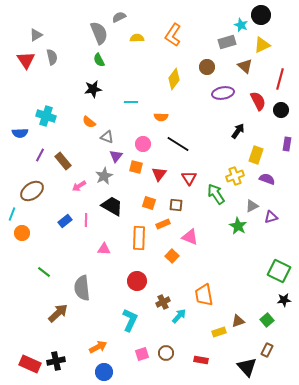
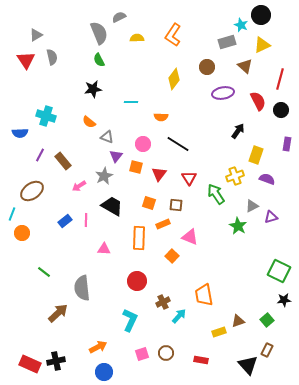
black triangle at (247, 367): moved 1 px right, 2 px up
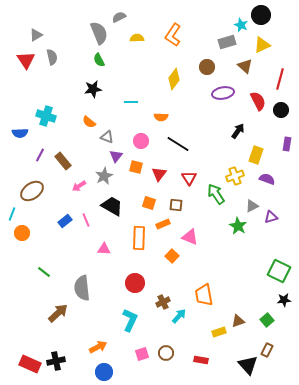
pink circle at (143, 144): moved 2 px left, 3 px up
pink line at (86, 220): rotated 24 degrees counterclockwise
red circle at (137, 281): moved 2 px left, 2 px down
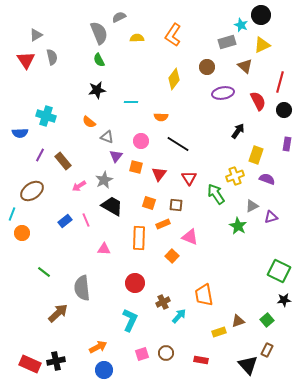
red line at (280, 79): moved 3 px down
black star at (93, 89): moved 4 px right, 1 px down
black circle at (281, 110): moved 3 px right
gray star at (104, 176): moved 4 px down
blue circle at (104, 372): moved 2 px up
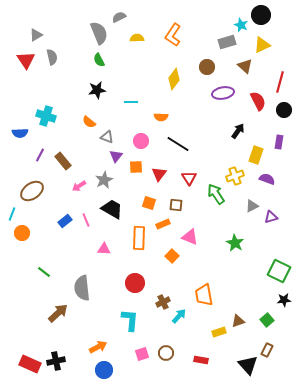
purple rectangle at (287, 144): moved 8 px left, 2 px up
orange square at (136, 167): rotated 16 degrees counterclockwise
black trapezoid at (112, 206): moved 3 px down
green star at (238, 226): moved 3 px left, 17 px down
cyan L-shape at (130, 320): rotated 20 degrees counterclockwise
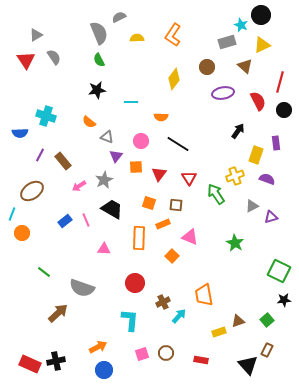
gray semicircle at (52, 57): moved 2 px right; rotated 21 degrees counterclockwise
purple rectangle at (279, 142): moved 3 px left, 1 px down; rotated 16 degrees counterclockwise
gray semicircle at (82, 288): rotated 65 degrees counterclockwise
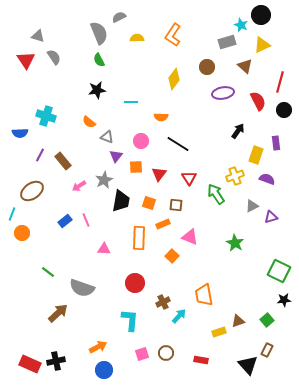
gray triangle at (36, 35): moved 2 px right, 1 px down; rotated 48 degrees clockwise
black trapezoid at (112, 209): moved 9 px right, 8 px up; rotated 70 degrees clockwise
green line at (44, 272): moved 4 px right
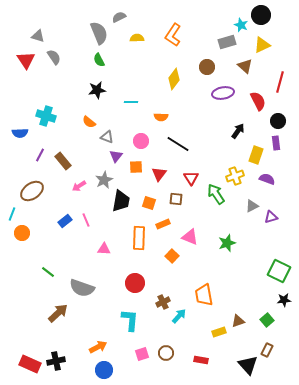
black circle at (284, 110): moved 6 px left, 11 px down
red triangle at (189, 178): moved 2 px right
brown square at (176, 205): moved 6 px up
green star at (235, 243): moved 8 px left; rotated 24 degrees clockwise
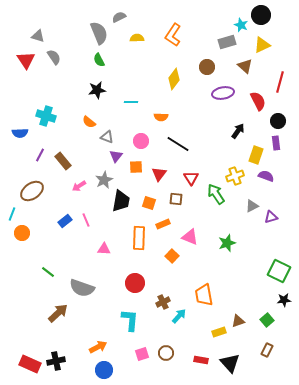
purple semicircle at (267, 179): moved 1 px left, 3 px up
black triangle at (248, 365): moved 18 px left, 2 px up
